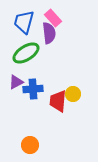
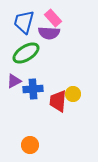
purple semicircle: rotated 100 degrees clockwise
purple triangle: moved 2 px left, 1 px up
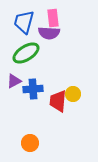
pink rectangle: rotated 36 degrees clockwise
orange circle: moved 2 px up
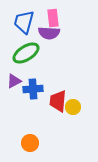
yellow circle: moved 13 px down
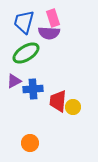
pink rectangle: rotated 12 degrees counterclockwise
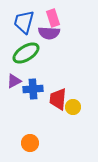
red trapezoid: moved 2 px up
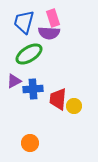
green ellipse: moved 3 px right, 1 px down
yellow circle: moved 1 px right, 1 px up
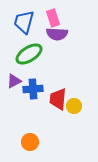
purple semicircle: moved 8 px right, 1 px down
orange circle: moved 1 px up
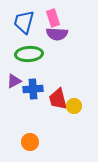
green ellipse: rotated 28 degrees clockwise
red trapezoid: rotated 20 degrees counterclockwise
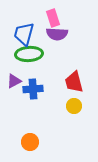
blue trapezoid: moved 12 px down
red trapezoid: moved 16 px right, 17 px up
